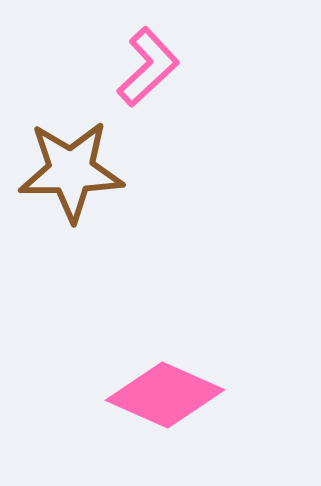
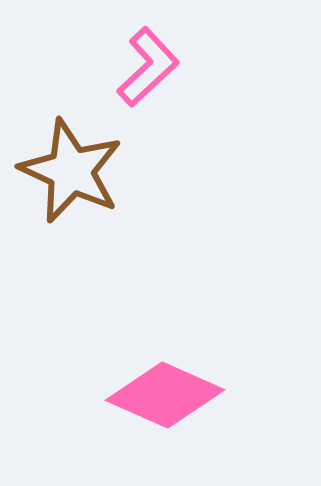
brown star: rotated 26 degrees clockwise
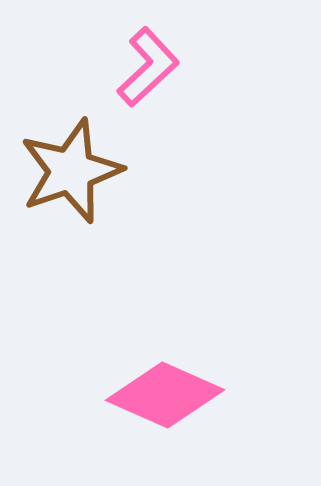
brown star: rotated 28 degrees clockwise
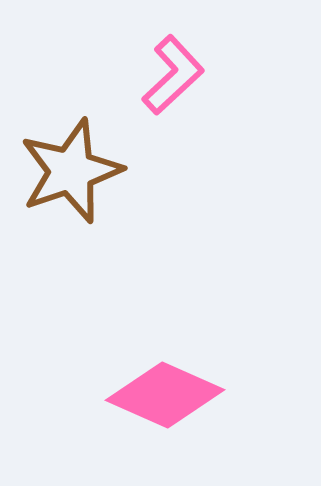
pink L-shape: moved 25 px right, 8 px down
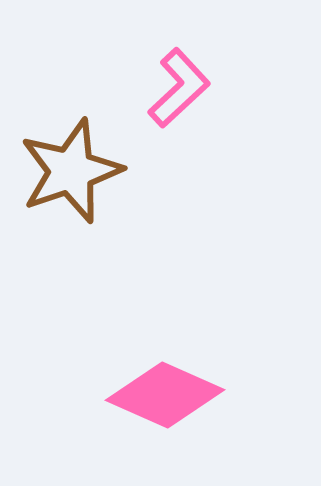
pink L-shape: moved 6 px right, 13 px down
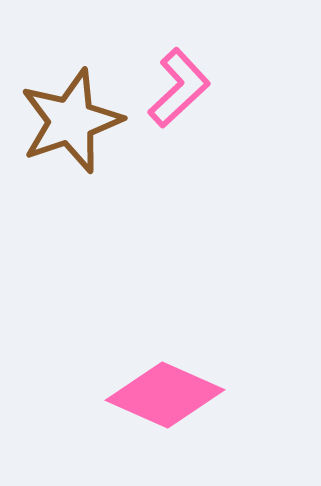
brown star: moved 50 px up
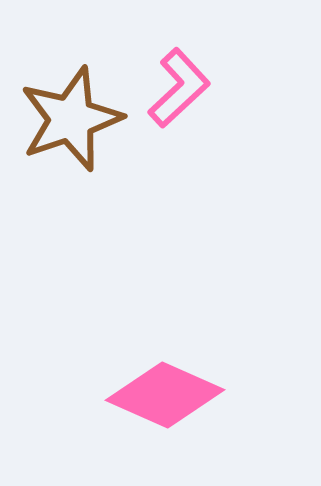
brown star: moved 2 px up
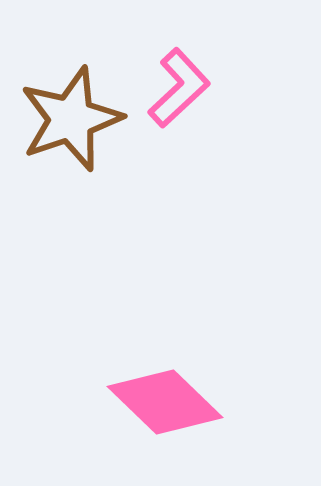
pink diamond: moved 7 px down; rotated 20 degrees clockwise
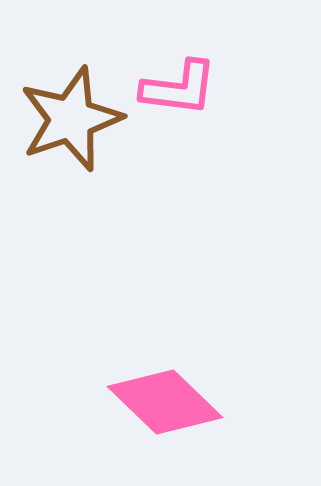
pink L-shape: rotated 50 degrees clockwise
